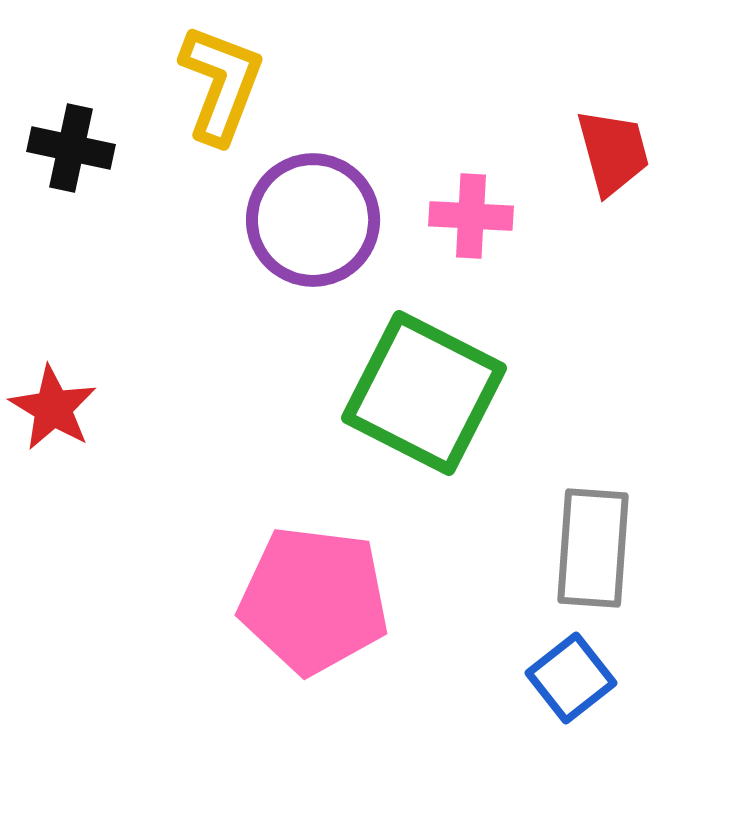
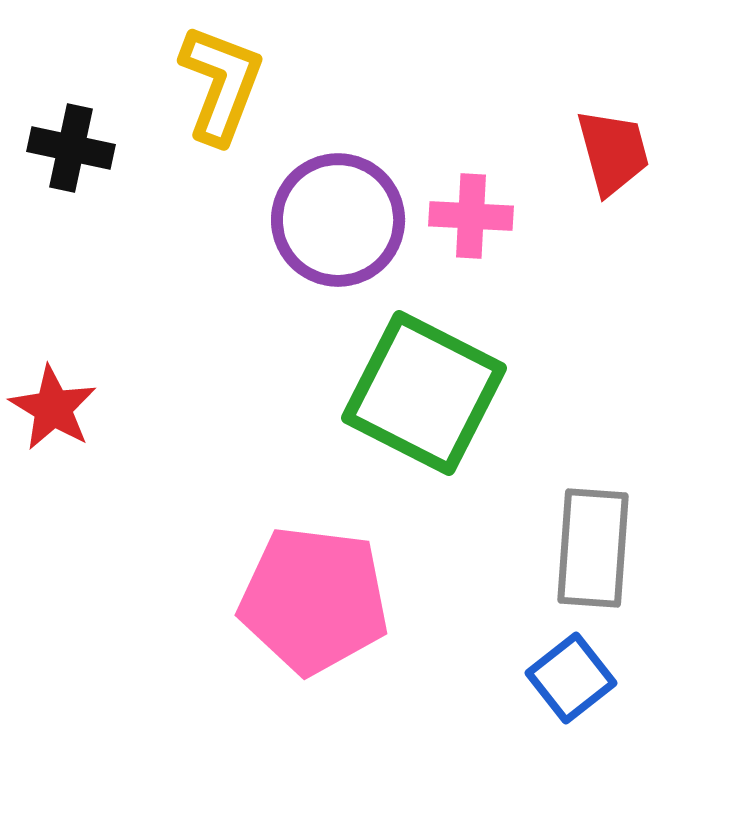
purple circle: moved 25 px right
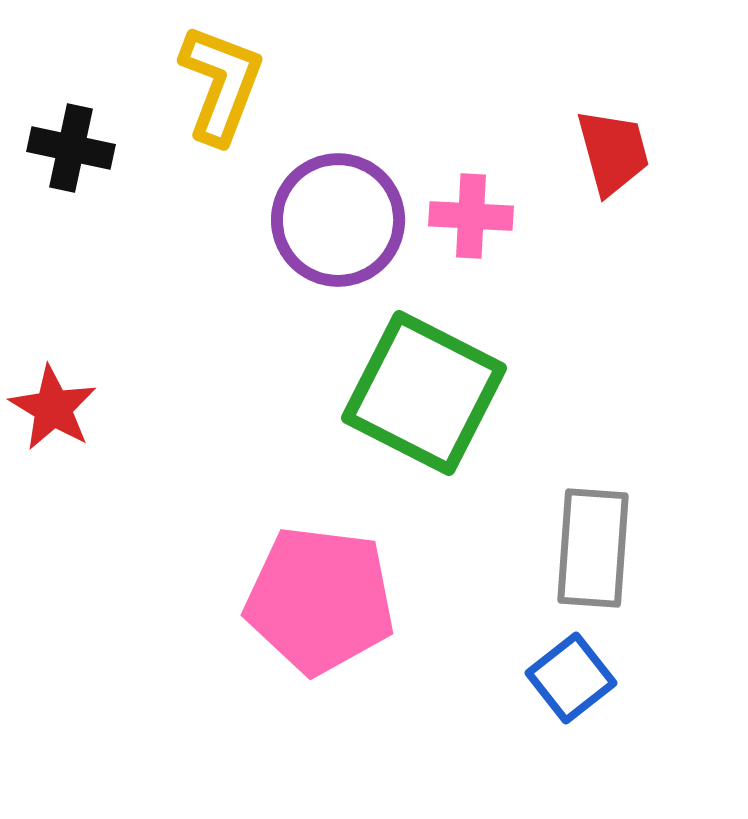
pink pentagon: moved 6 px right
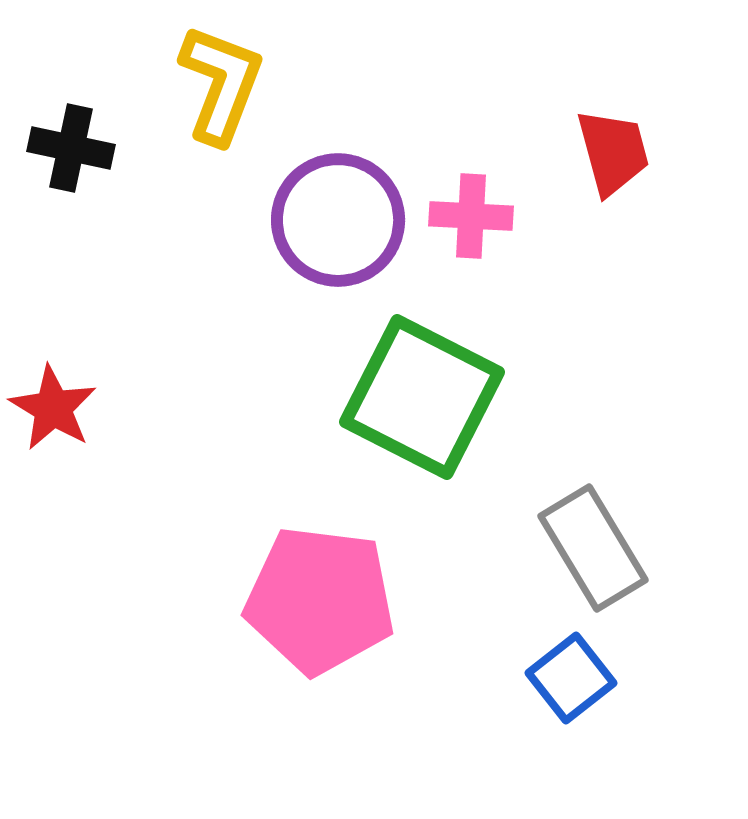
green square: moved 2 px left, 4 px down
gray rectangle: rotated 35 degrees counterclockwise
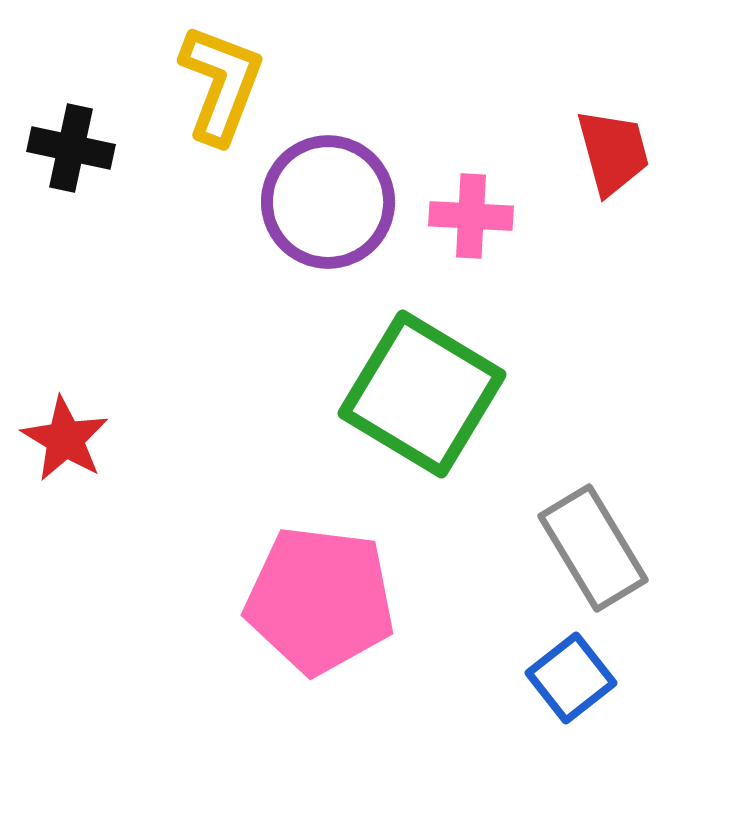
purple circle: moved 10 px left, 18 px up
green square: moved 3 px up; rotated 4 degrees clockwise
red star: moved 12 px right, 31 px down
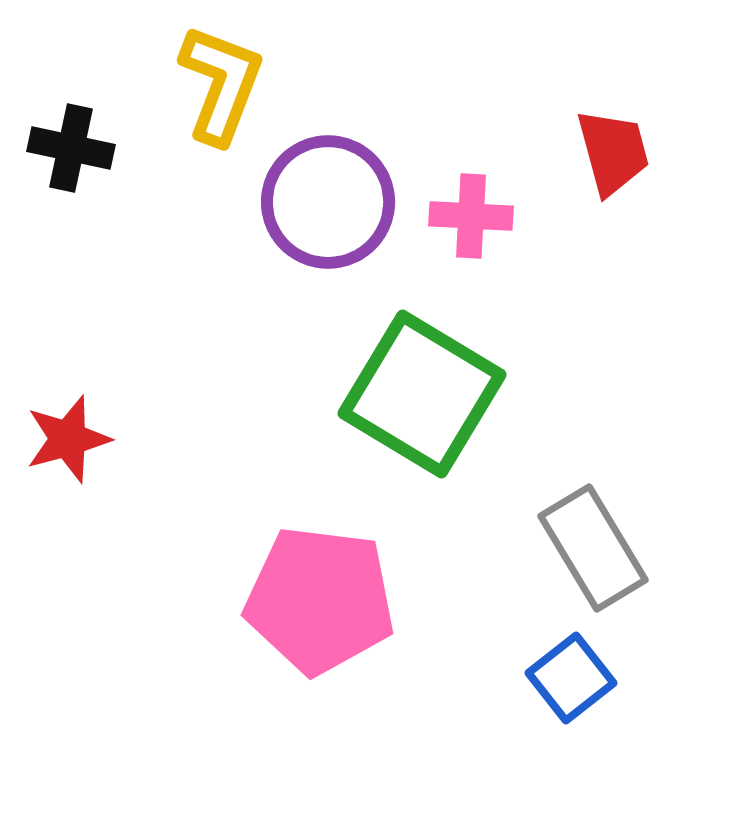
red star: moved 3 px right; rotated 26 degrees clockwise
